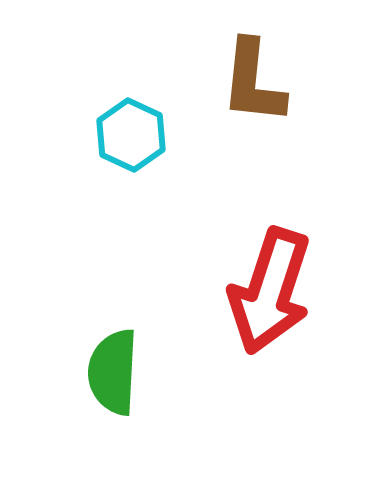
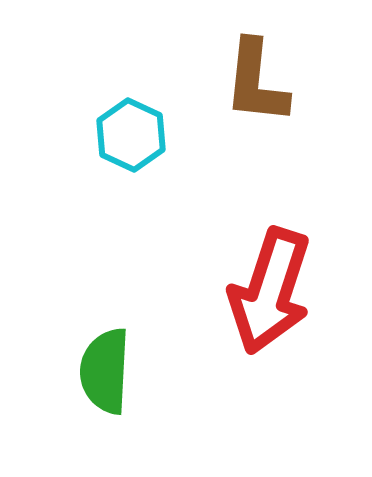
brown L-shape: moved 3 px right
green semicircle: moved 8 px left, 1 px up
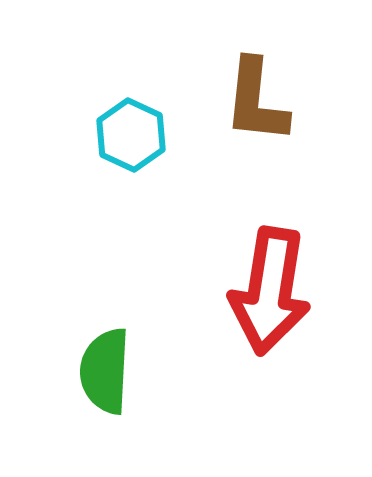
brown L-shape: moved 19 px down
red arrow: rotated 9 degrees counterclockwise
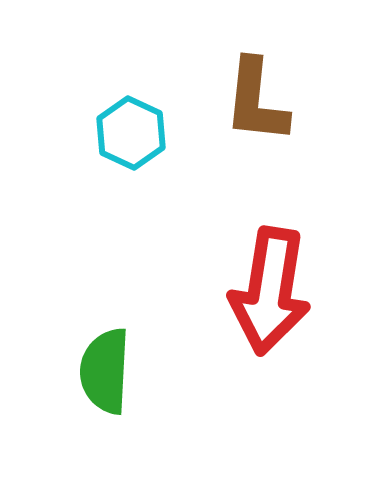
cyan hexagon: moved 2 px up
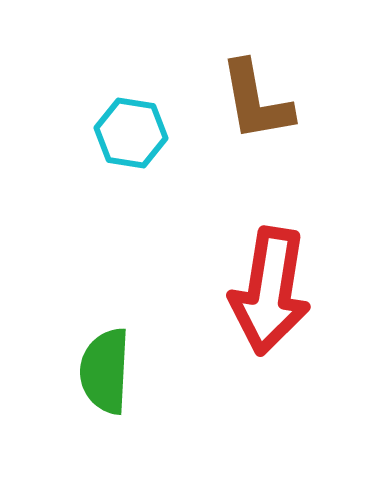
brown L-shape: rotated 16 degrees counterclockwise
cyan hexagon: rotated 16 degrees counterclockwise
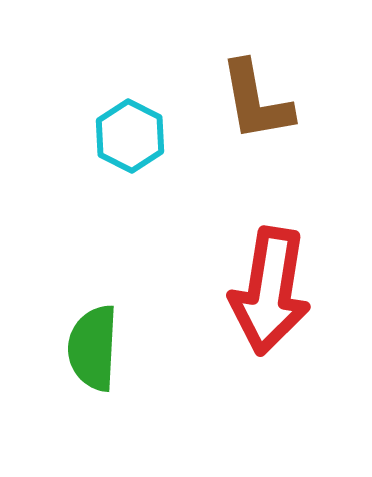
cyan hexagon: moved 1 px left, 3 px down; rotated 18 degrees clockwise
green semicircle: moved 12 px left, 23 px up
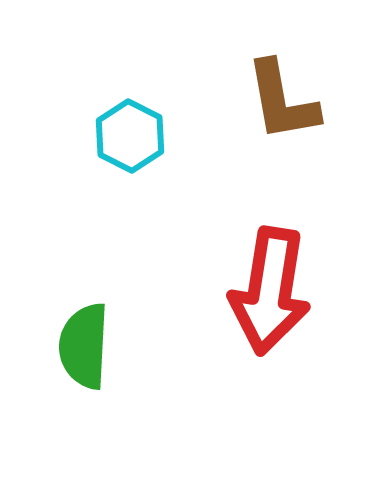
brown L-shape: moved 26 px right
green semicircle: moved 9 px left, 2 px up
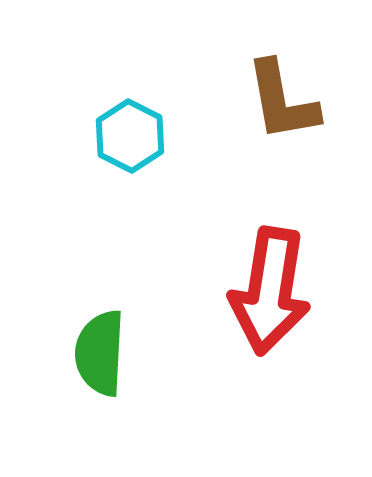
green semicircle: moved 16 px right, 7 px down
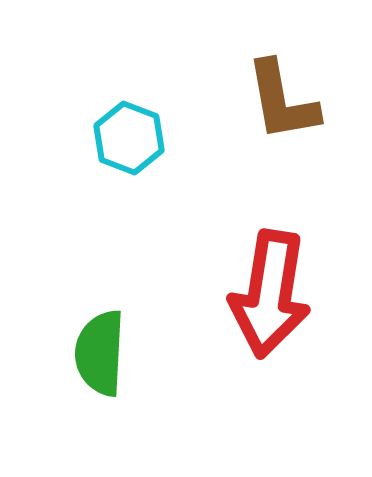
cyan hexagon: moved 1 px left, 2 px down; rotated 6 degrees counterclockwise
red arrow: moved 3 px down
